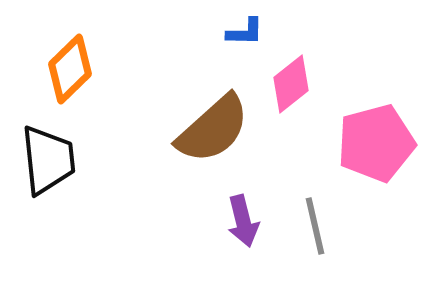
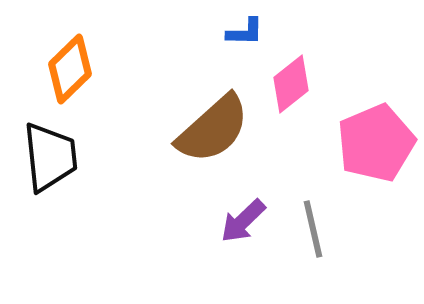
pink pentagon: rotated 8 degrees counterclockwise
black trapezoid: moved 2 px right, 3 px up
purple arrow: rotated 60 degrees clockwise
gray line: moved 2 px left, 3 px down
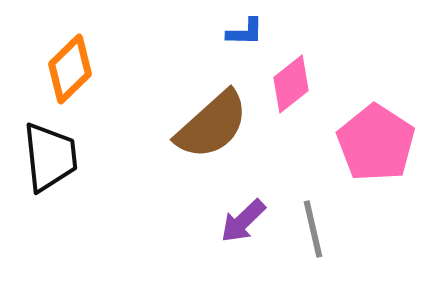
brown semicircle: moved 1 px left, 4 px up
pink pentagon: rotated 16 degrees counterclockwise
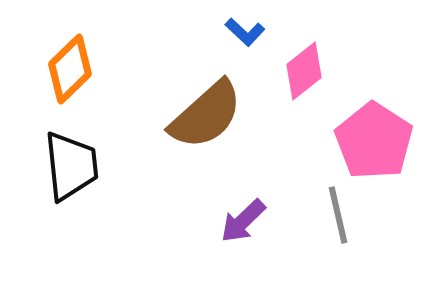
blue L-shape: rotated 42 degrees clockwise
pink diamond: moved 13 px right, 13 px up
brown semicircle: moved 6 px left, 10 px up
pink pentagon: moved 2 px left, 2 px up
black trapezoid: moved 21 px right, 9 px down
gray line: moved 25 px right, 14 px up
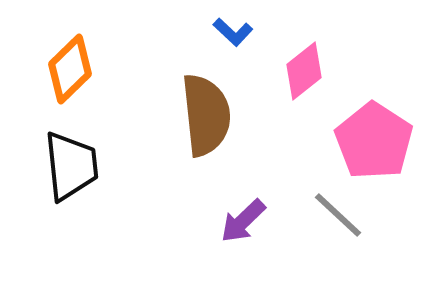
blue L-shape: moved 12 px left
brown semicircle: rotated 54 degrees counterclockwise
gray line: rotated 34 degrees counterclockwise
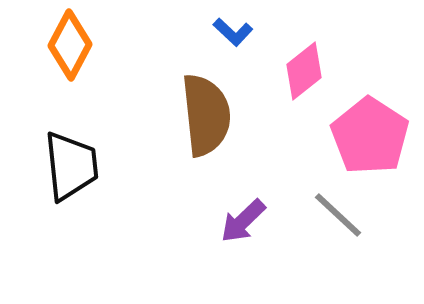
orange diamond: moved 24 px up; rotated 18 degrees counterclockwise
pink pentagon: moved 4 px left, 5 px up
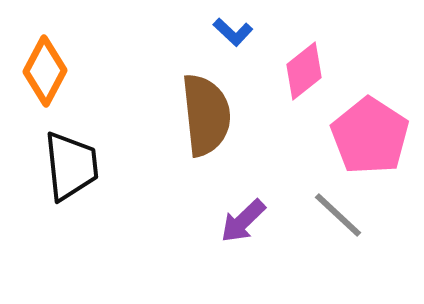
orange diamond: moved 25 px left, 26 px down
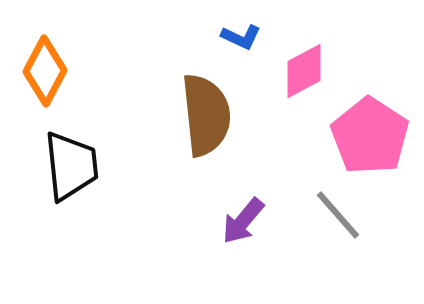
blue L-shape: moved 8 px right, 5 px down; rotated 18 degrees counterclockwise
pink diamond: rotated 10 degrees clockwise
gray line: rotated 6 degrees clockwise
purple arrow: rotated 6 degrees counterclockwise
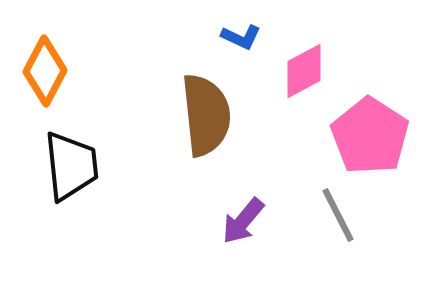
gray line: rotated 14 degrees clockwise
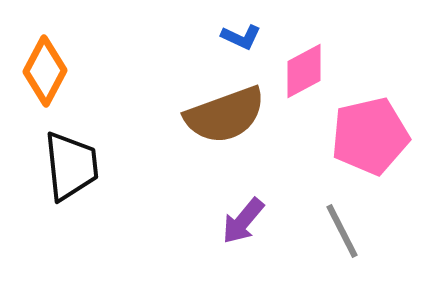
brown semicircle: moved 19 px right; rotated 76 degrees clockwise
pink pentagon: rotated 26 degrees clockwise
gray line: moved 4 px right, 16 px down
